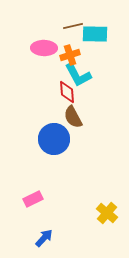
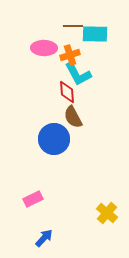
brown line: rotated 12 degrees clockwise
cyan L-shape: moved 1 px up
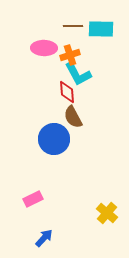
cyan rectangle: moved 6 px right, 5 px up
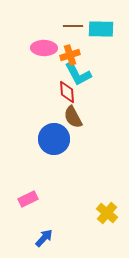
pink rectangle: moved 5 px left
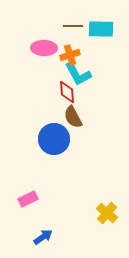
blue arrow: moved 1 px left, 1 px up; rotated 12 degrees clockwise
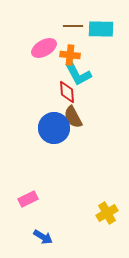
pink ellipse: rotated 30 degrees counterclockwise
orange cross: rotated 24 degrees clockwise
blue circle: moved 11 px up
yellow cross: rotated 20 degrees clockwise
blue arrow: rotated 66 degrees clockwise
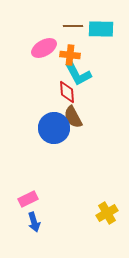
blue arrow: moved 9 px left, 15 px up; rotated 42 degrees clockwise
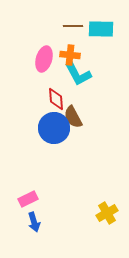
pink ellipse: moved 11 px down; rotated 45 degrees counterclockwise
red diamond: moved 11 px left, 7 px down
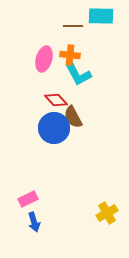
cyan rectangle: moved 13 px up
red diamond: moved 1 px down; rotated 40 degrees counterclockwise
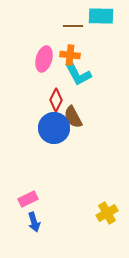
red diamond: rotated 70 degrees clockwise
